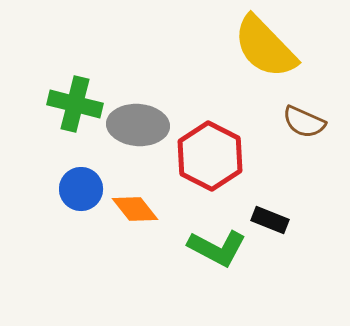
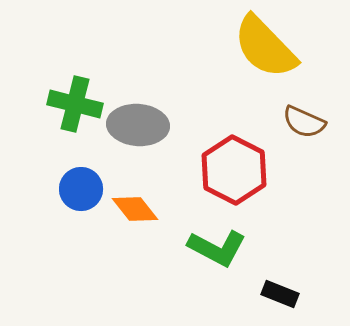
red hexagon: moved 24 px right, 14 px down
black rectangle: moved 10 px right, 74 px down
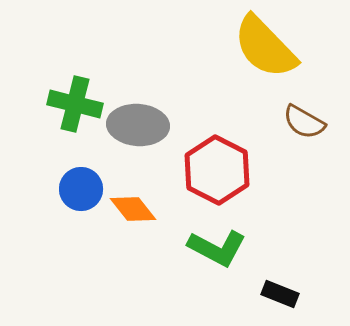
brown semicircle: rotated 6 degrees clockwise
red hexagon: moved 17 px left
orange diamond: moved 2 px left
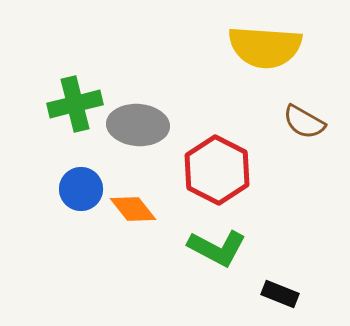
yellow semicircle: rotated 42 degrees counterclockwise
green cross: rotated 28 degrees counterclockwise
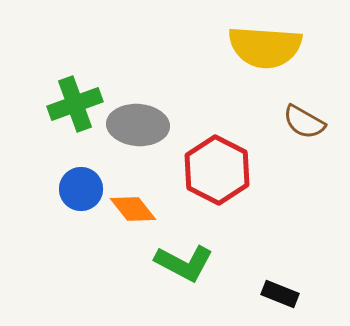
green cross: rotated 6 degrees counterclockwise
green L-shape: moved 33 px left, 15 px down
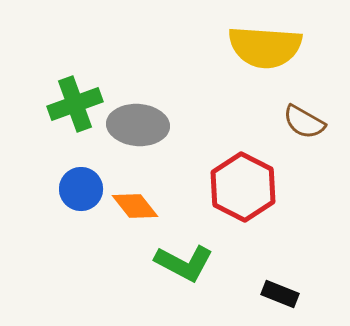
red hexagon: moved 26 px right, 17 px down
orange diamond: moved 2 px right, 3 px up
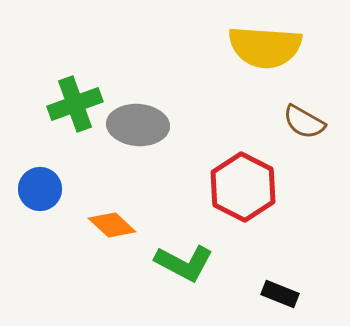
blue circle: moved 41 px left
orange diamond: moved 23 px left, 19 px down; rotated 9 degrees counterclockwise
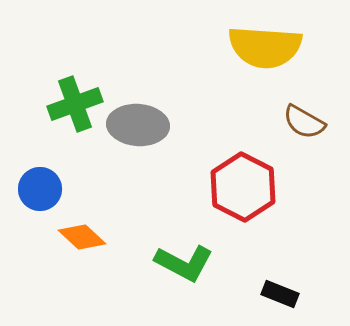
orange diamond: moved 30 px left, 12 px down
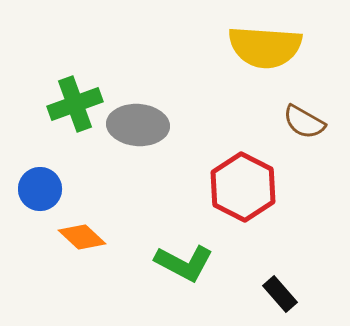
black rectangle: rotated 27 degrees clockwise
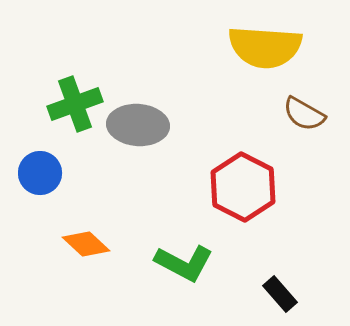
brown semicircle: moved 8 px up
blue circle: moved 16 px up
orange diamond: moved 4 px right, 7 px down
